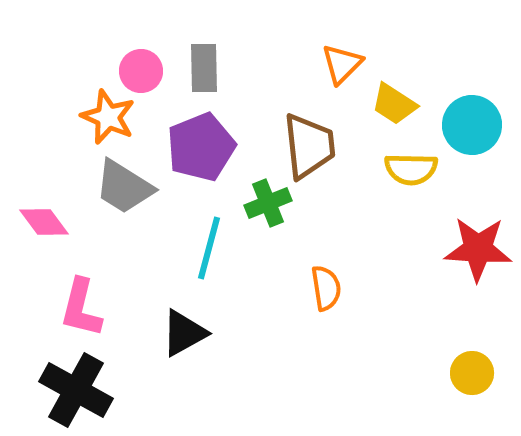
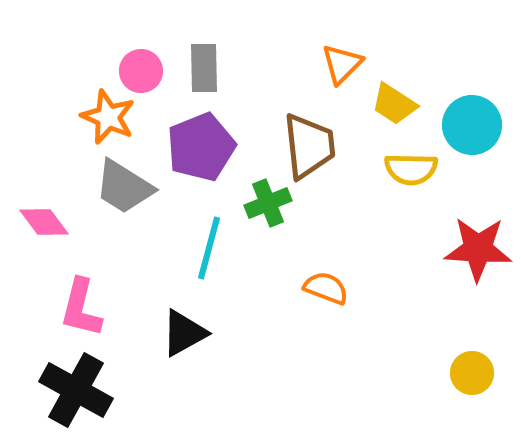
orange semicircle: rotated 60 degrees counterclockwise
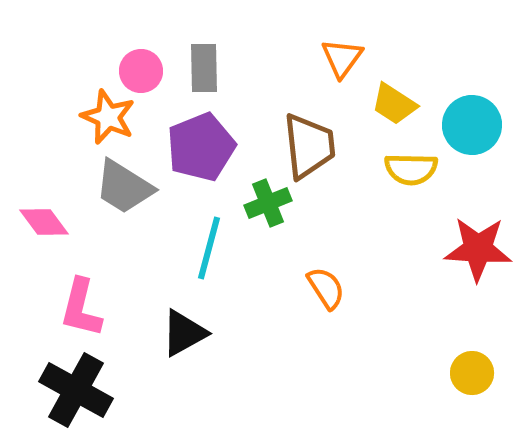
orange triangle: moved 6 px up; rotated 9 degrees counterclockwise
orange semicircle: rotated 36 degrees clockwise
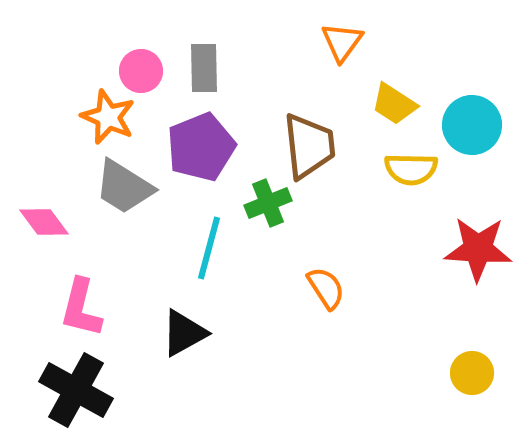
orange triangle: moved 16 px up
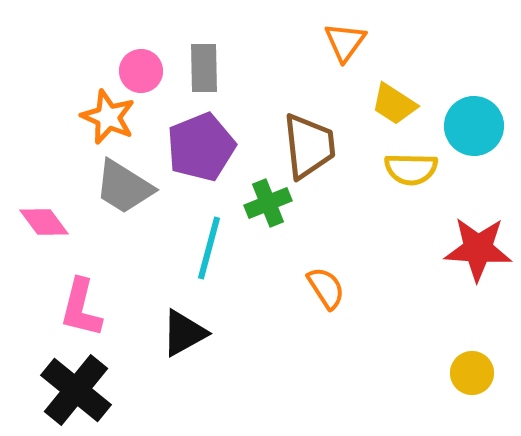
orange triangle: moved 3 px right
cyan circle: moved 2 px right, 1 px down
black cross: rotated 10 degrees clockwise
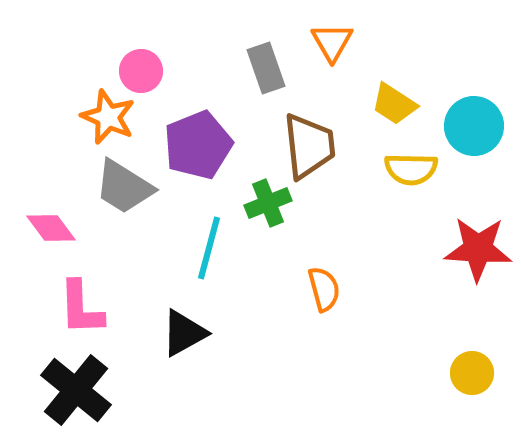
orange triangle: moved 13 px left; rotated 6 degrees counterclockwise
gray rectangle: moved 62 px right; rotated 18 degrees counterclockwise
purple pentagon: moved 3 px left, 2 px up
pink diamond: moved 7 px right, 6 px down
orange semicircle: moved 2 px left, 1 px down; rotated 18 degrees clockwise
pink L-shape: rotated 16 degrees counterclockwise
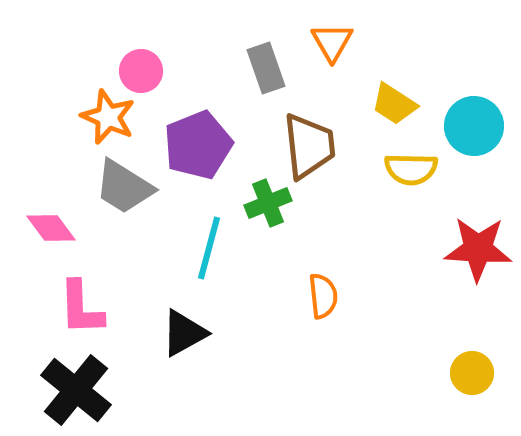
orange semicircle: moved 1 px left, 7 px down; rotated 9 degrees clockwise
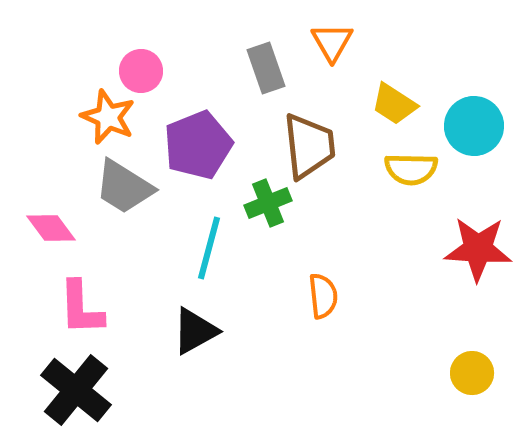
black triangle: moved 11 px right, 2 px up
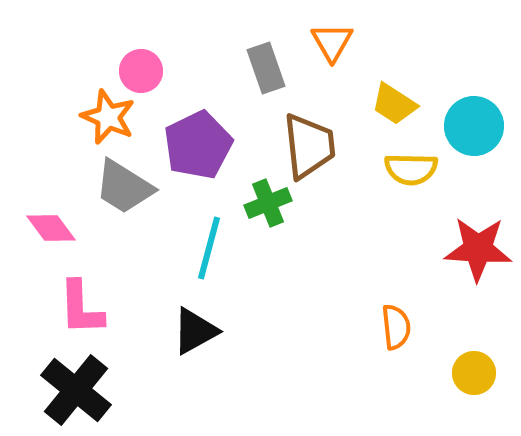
purple pentagon: rotated 4 degrees counterclockwise
orange semicircle: moved 73 px right, 31 px down
yellow circle: moved 2 px right
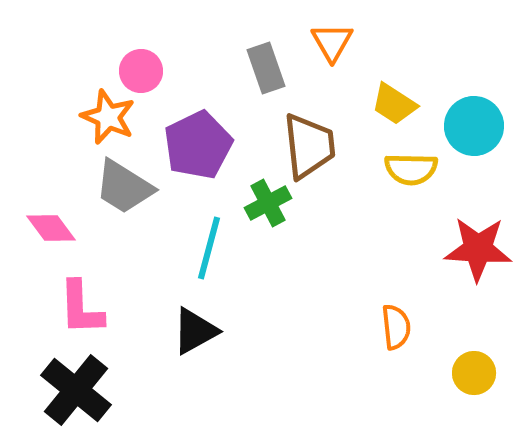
green cross: rotated 6 degrees counterclockwise
